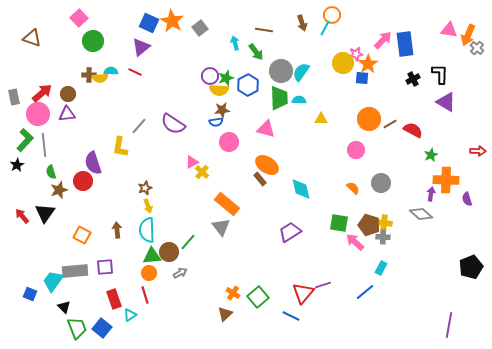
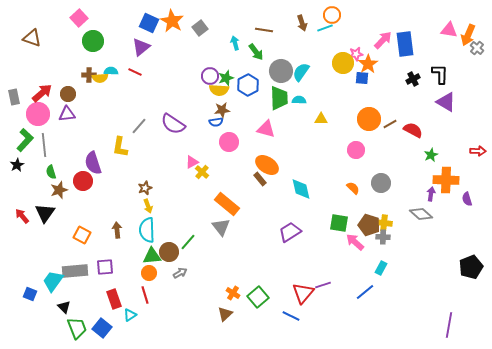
cyan line at (325, 28): rotated 42 degrees clockwise
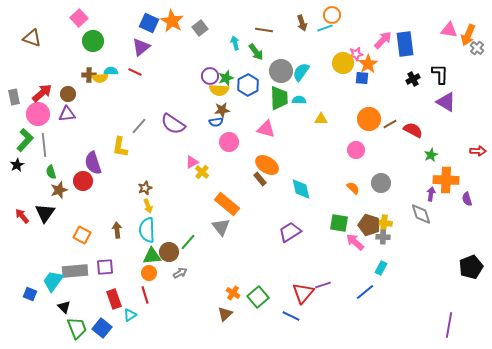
gray diamond at (421, 214): rotated 30 degrees clockwise
